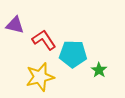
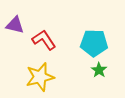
cyan pentagon: moved 21 px right, 11 px up
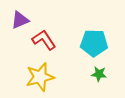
purple triangle: moved 5 px right, 5 px up; rotated 36 degrees counterclockwise
green star: moved 4 px down; rotated 28 degrees counterclockwise
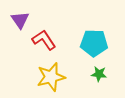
purple triangle: rotated 42 degrees counterclockwise
yellow star: moved 11 px right
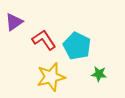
purple triangle: moved 6 px left, 2 px down; rotated 30 degrees clockwise
cyan pentagon: moved 17 px left, 3 px down; rotated 24 degrees clockwise
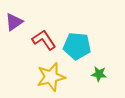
cyan pentagon: rotated 20 degrees counterclockwise
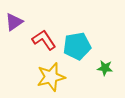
cyan pentagon: rotated 16 degrees counterclockwise
green star: moved 6 px right, 6 px up
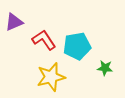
purple triangle: rotated 12 degrees clockwise
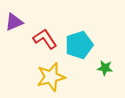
red L-shape: moved 1 px right, 1 px up
cyan pentagon: moved 2 px right, 1 px up; rotated 8 degrees counterclockwise
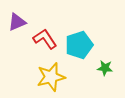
purple triangle: moved 3 px right
